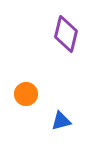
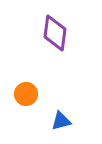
purple diamond: moved 11 px left, 1 px up; rotated 6 degrees counterclockwise
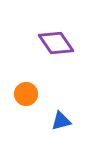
purple diamond: moved 1 px right, 10 px down; rotated 42 degrees counterclockwise
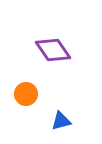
purple diamond: moved 3 px left, 7 px down
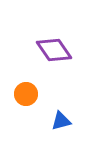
purple diamond: moved 1 px right
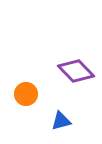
purple diamond: moved 22 px right, 21 px down; rotated 9 degrees counterclockwise
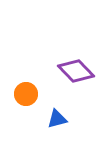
blue triangle: moved 4 px left, 2 px up
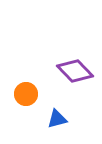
purple diamond: moved 1 px left
